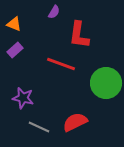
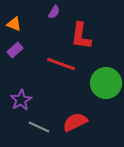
red L-shape: moved 2 px right, 1 px down
purple star: moved 2 px left, 2 px down; rotated 30 degrees clockwise
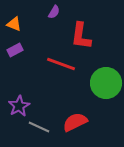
purple rectangle: rotated 14 degrees clockwise
purple star: moved 2 px left, 6 px down
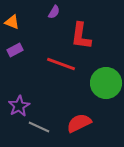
orange triangle: moved 2 px left, 2 px up
red semicircle: moved 4 px right, 1 px down
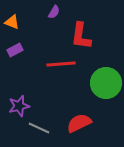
red line: rotated 24 degrees counterclockwise
purple star: rotated 15 degrees clockwise
gray line: moved 1 px down
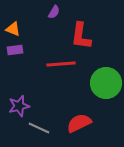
orange triangle: moved 1 px right, 7 px down
purple rectangle: rotated 21 degrees clockwise
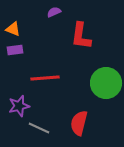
purple semicircle: rotated 144 degrees counterclockwise
red line: moved 16 px left, 14 px down
red semicircle: rotated 50 degrees counterclockwise
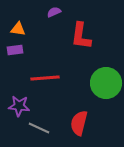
orange triangle: moved 5 px right; rotated 14 degrees counterclockwise
purple star: rotated 20 degrees clockwise
